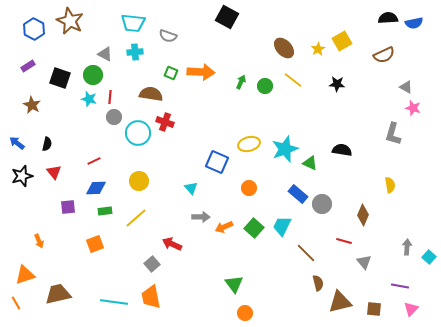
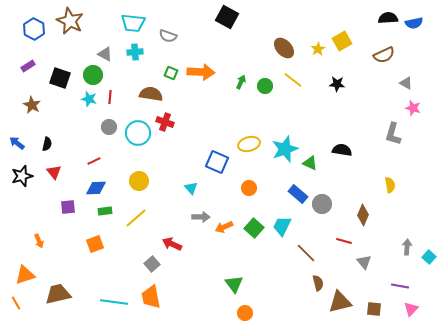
gray triangle at (406, 87): moved 4 px up
gray circle at (114, 117): moved 5 px left, 10 px down
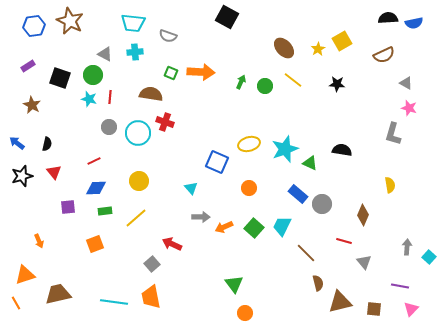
blue hexagon at (34, 29): moved 3 px up; rotated 25 degrees clockwise
pink star at (413, 108): moved 4 px left
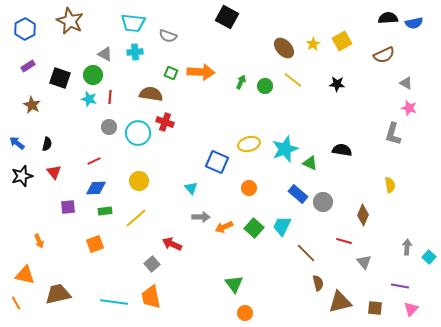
blue hexagon at (34, 26): moved 9 px left, 3 px down; rotated 20 degrees counterclockwise
yellow star at (318, 49): moved 5 px left, 5 px up
gray circle at (322, 204): moved 1 px right, 2 px up
orange triangle at (25, 275): rotated 30 degrees clockwise
brown square at (374, 309): moved 1 px right, 1 px up
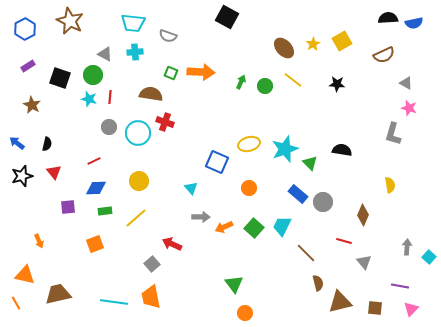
green triangle at (310, 163): rotated 21 degrees clockwise
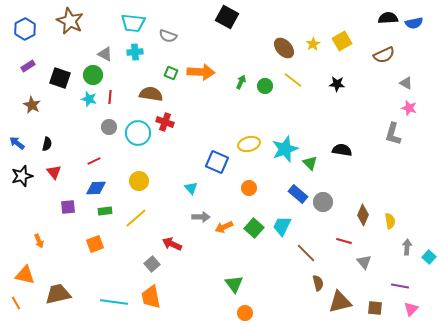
yellow semicircle at (390, 185): moved 36 px down
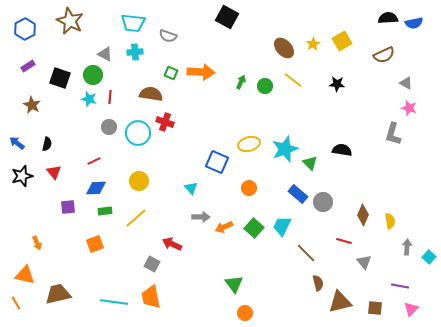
orange arrow at (39, 241): moved 2 px left, 2 px down
gray square at (152, 264): rotated 21 degrees counterclockwise
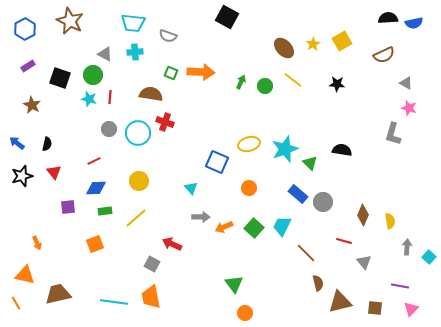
gray circle at (109, 127): moved 2 px down
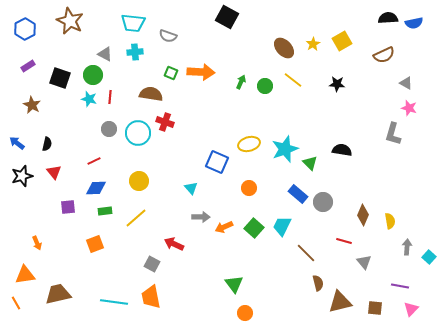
red arrow at (172, 244): moved 2 px right
orange triangle at (25, 275): rotated 20 degrees counterclockwise
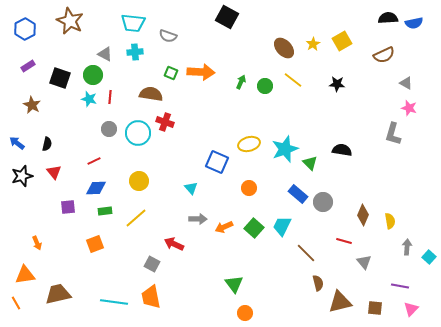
gray arrow at (201, 217): moved 3 px left, 2 px down
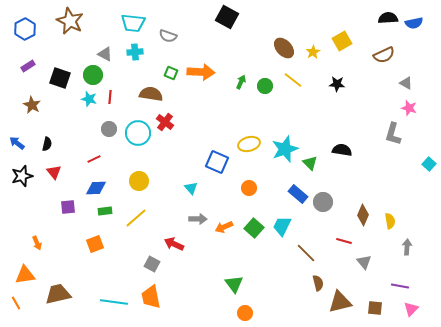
yellow star at (313, 44): moved 8 px down
red cross at (165, 122): rotated 18 degrees clockwise
red line at (94, 161): moved 2 px up
cyan square at (429, 257): moved 93 px up
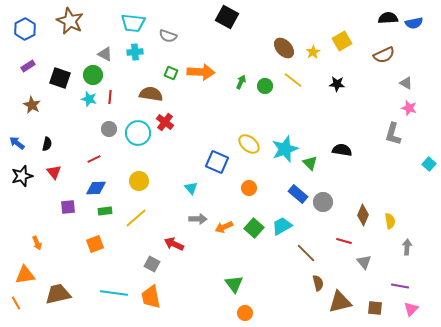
yellow ellipse at (249, 144): rotated 55 degrees clockwise
cyan trapezoid at (282, 226): rotated 35 degrees clockwise
cyan line at (114, 302): moved 9 px up
